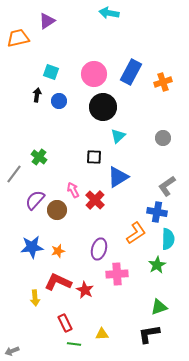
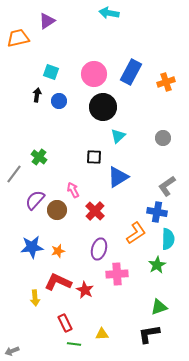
orange cross: moved 3 px right
red cross: moved 11 px down
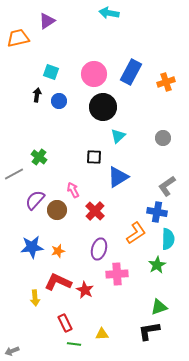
gray line: rotated 24 degrees clockwise
black L-shape: moved 3 px up
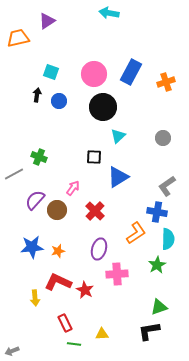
green cross: rotated 14 degrees counterclockwise
pink arrow: moved 2 px up; rotated 63 degrees clockwise
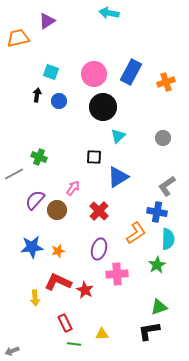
red cross: moved 4 px right
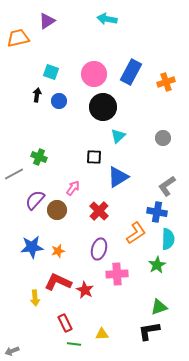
cyan arrow: moved 2 px left, 6 px down
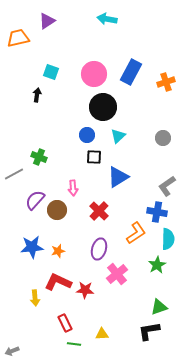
blue circle: moved 28 px right, 34 px down
pink arrow: rotated 140 degrees clockwise
pink cross: rotated 35 degrees counterclockwise
red star: rotated 24 degrees counterclockwise
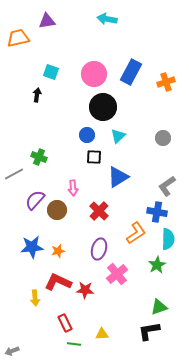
purple triangle: rotated 24 degrees clockwise
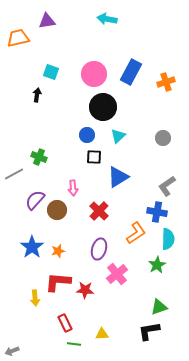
blue star: rotated 30 degrees counterclockwise
red L-shape: rotated 20 degrees counterclockwise
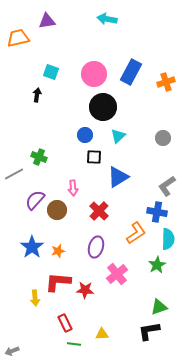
blue circle: moved 2 px left
purple ellipse: moved 3 px left, 2 px up
